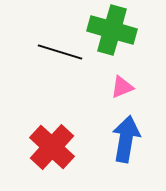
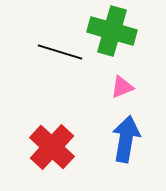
green cross: moved 1 px down
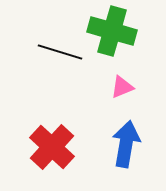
blue arrow: moved 5 px down
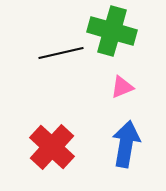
black line: moved 1 px right, 1 px down; rotated 30 degrees counterclockwise
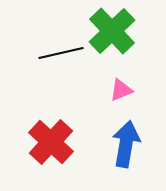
green cross: rotated 30 degrees clockwise
pink triangle: moved 1 px left, 3 px down
red cross: moved 1 px left, 5 px up
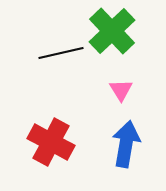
pink triangle: rotated 40 degrees counterclockwise
red cross: rotated 15 degrees counterclockwise
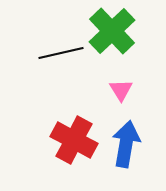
red cross: moved 23 px right, 2 px up
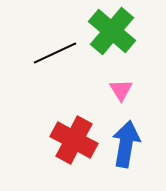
green cross: rotated 6 degrees counterclockwise
black line: moved 6 px left; rotated 12 degrees counterclockwise
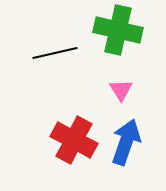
green cross: moved 6 px right, 1 px up; rotated 27 degrees counterclockwise
black line: rotated 12 degrees clockwise
blue arrow: moved 2 px up; rotated 9 degrees clockwise
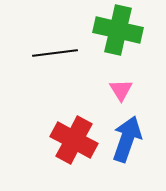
black line: rotated 6 degrees clockwise
blue arrow: moved 1 px right, 3 px up
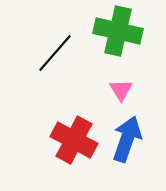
green cross: moved 1 px down
black line: rotated 42 degrees counterclockwise
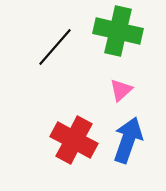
black line: moved 6 px up
pink triangle: rotated 20 degrees clockwise
blue arrow: moved 1 px right, 1 px down
